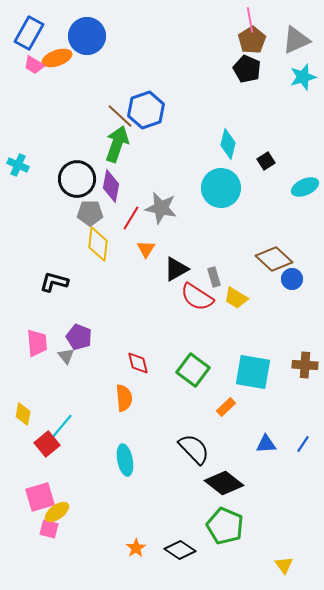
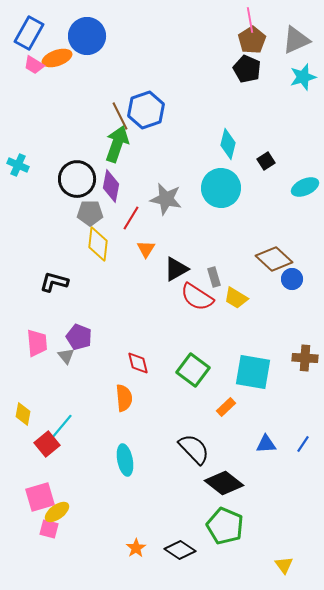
brown line at (120, 116): rotated 20 degrees clockwise
gray star at (161, 208): moved 5 px right, 9 px up
brown cross at (305, 365): moved 7 px up
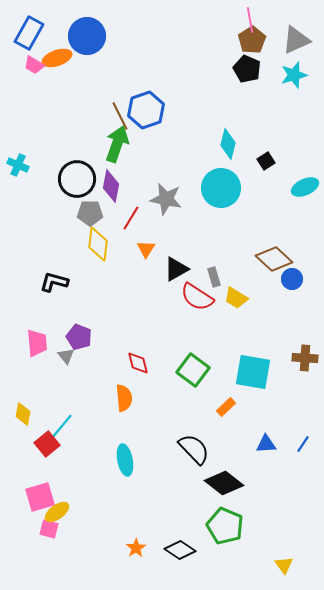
cyan star at (303, 77): moved 9 px left, 2 px up
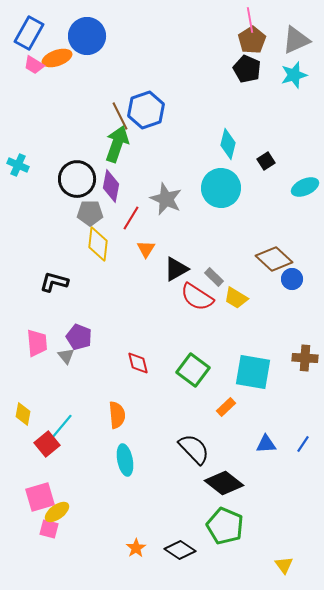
gray star at (166, 199): rotated 12 degrees clockwise
gray rectangle at (214, 277): rotated 30 degrees counterclockwise
orange semicircle at (124, 398): moved 7 px left, 17 px down
